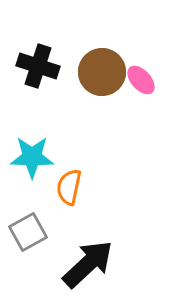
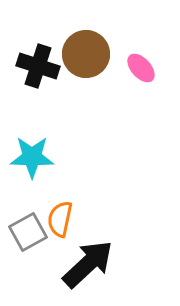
brown circle: moved 16 px left, 18 px up
pink ellipse: moved 12 px up
orange semicircle: moved 9 px left, 32 px down
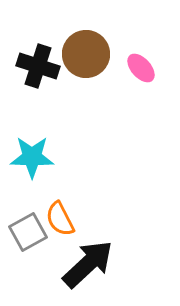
orange semicircle: rotated 39 degrees counterclockwise
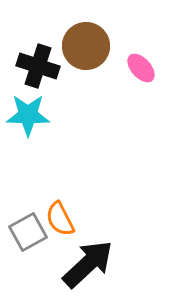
brown circle: moved 8 px up
cyan star: moved 4 px left, 42 px up
